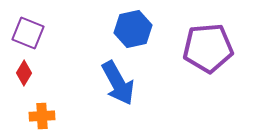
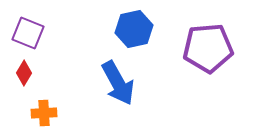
blue hexagon: moved 1 px right
orange cross: moved 2 px right, 3 px up
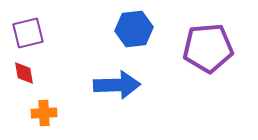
blue hexagon: rotated 6 degrees clockwise
purple square: rotated 36 degrees counterclockwise
red diamond: rotated 40 degrees counterclockwise
blue arrow: moved 1 px left, 2 px down; rotated 63 degrees counterclockwise
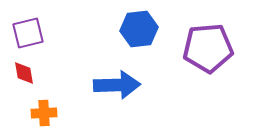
blue hexagon: moved 5 px right
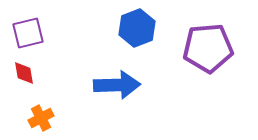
blue hexagon: moved 2 px left, 1 px up; rotated 15 degrees counterclockwise
orange cross: moved 3 px left, 5 px down; rotated 25 degrees counterclockwise
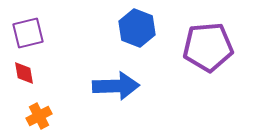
blue hexagon: rotated 18 degrees counterclockwise
purple pentagon: moved 1 px up
blue arrow: moved 1 px left, 1 px down
orange cross: moved 2 px left, 2 px up
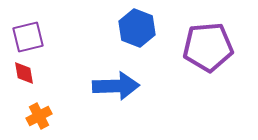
purple square: moved 4 px down
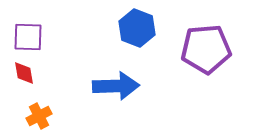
purple square: rotated 16 degrees clockwise
purple pentagon: moved 2 px left, 2 px down
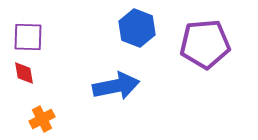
purple pentagon: moved 1 px left, 5 px up
blue arrow: rotated 9 degrees counterclockwise
orange cross: moved 3 px right, 3 px down
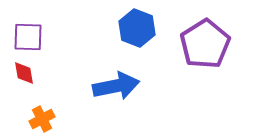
purple pentagon: rotated 27 degrees counterclockwise
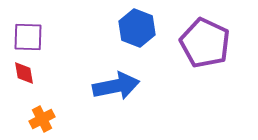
purple pentagon: moved 1 px up; rotated 15 degrees counterclockwise
